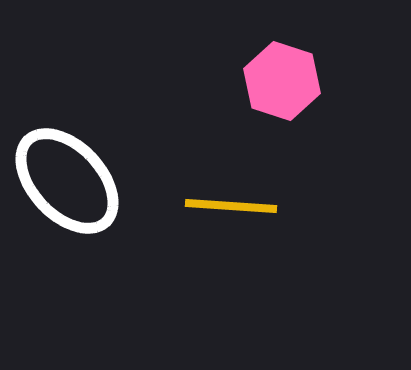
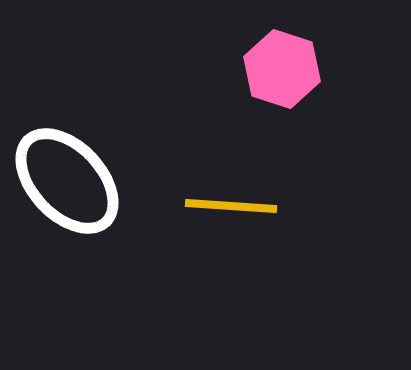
pink hexagon: moved 12 px up
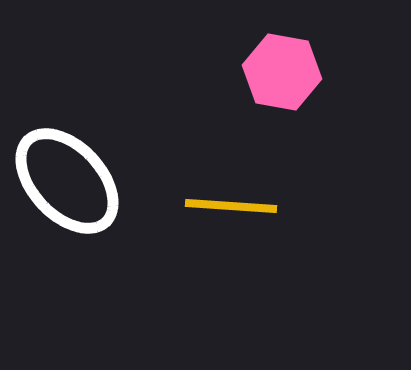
pink hexagon: moved 3 px down; rotated 8 degrees counterclockwise
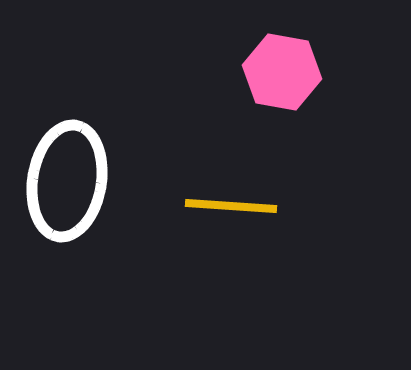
white ellipse: rotated 52 degrees clockwise
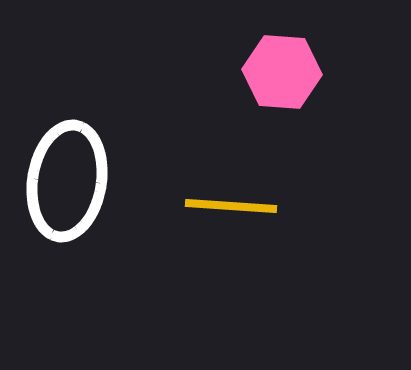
pink hexagon: rotated 6 degrees counterclockwise
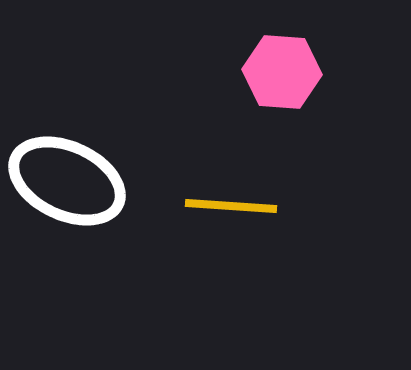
white ellipse: rotated 74 degrees counterclockwise
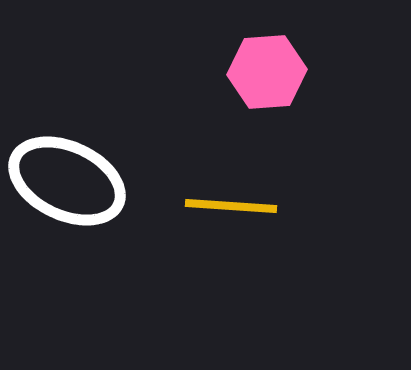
pink hexagon: moved 15 px left; rotated 8 degrees counterclockwise
